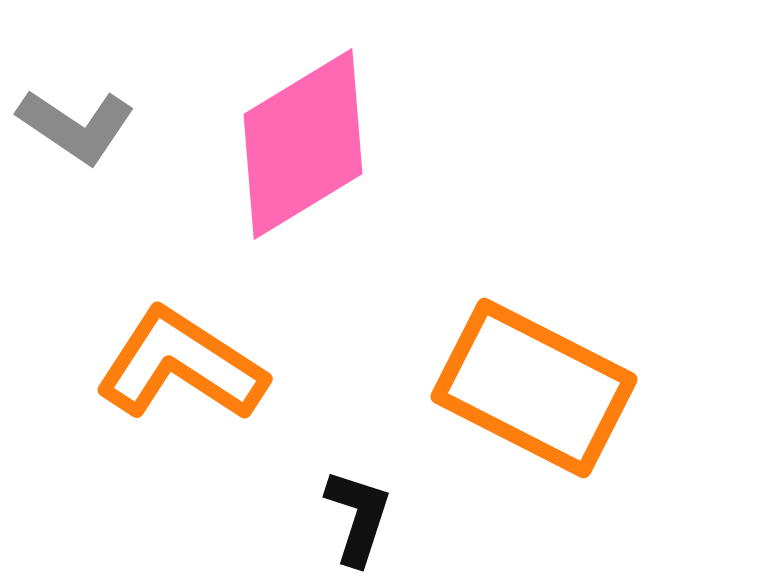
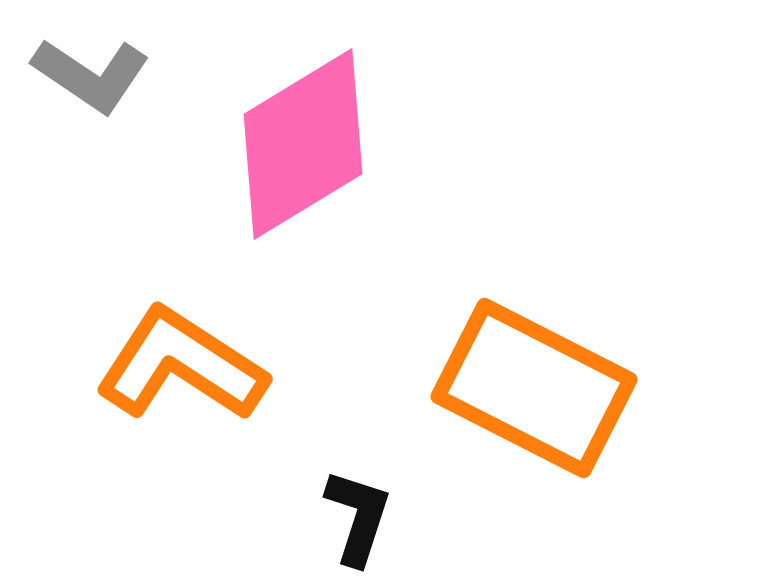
gray L-shape: moved 15 px right, 51 px up
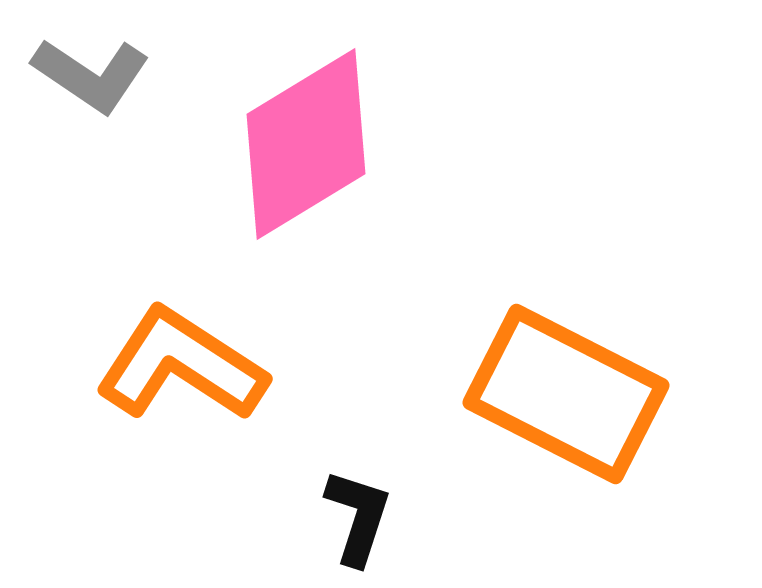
pink diamond: moved 3 px right
orange rectangle: moved 32 px right, 6 px down
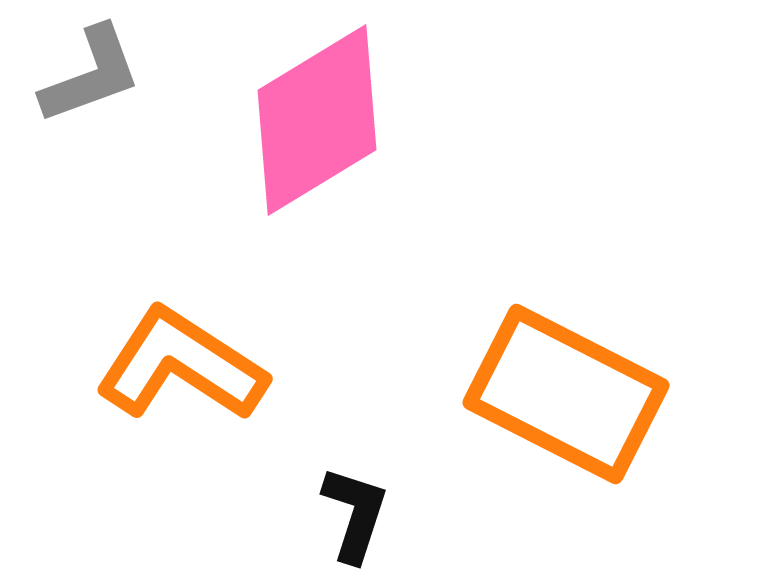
gray L-shape: rotated 54 degrees counterclockwise
pink diamond: moved 11 px right, 24 px up
black L-shape: moved 3 px left, 3 px up
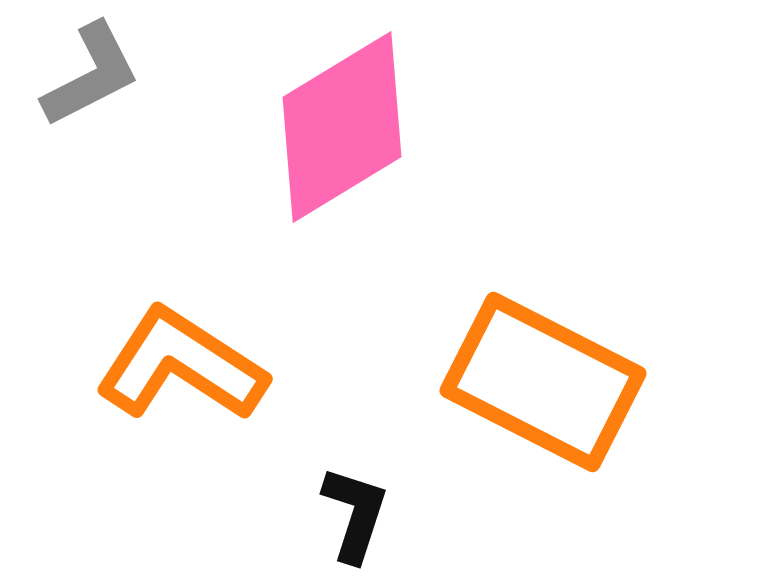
gray L-shape: rotated 7 degrees counterclockwise
pink diamond: moved 25 px right, 7 px down
orange rectangle: moved 23 px left, 12 px up
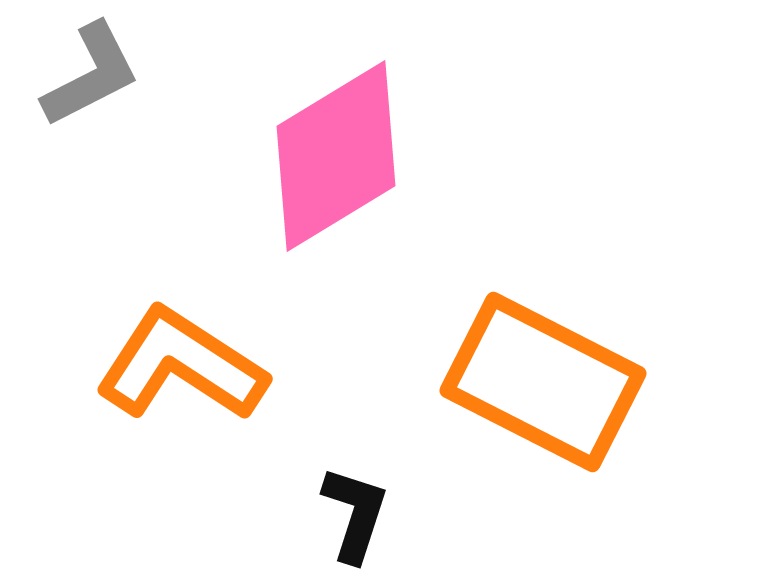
pink diamond: moved 6 px left, 29 px down
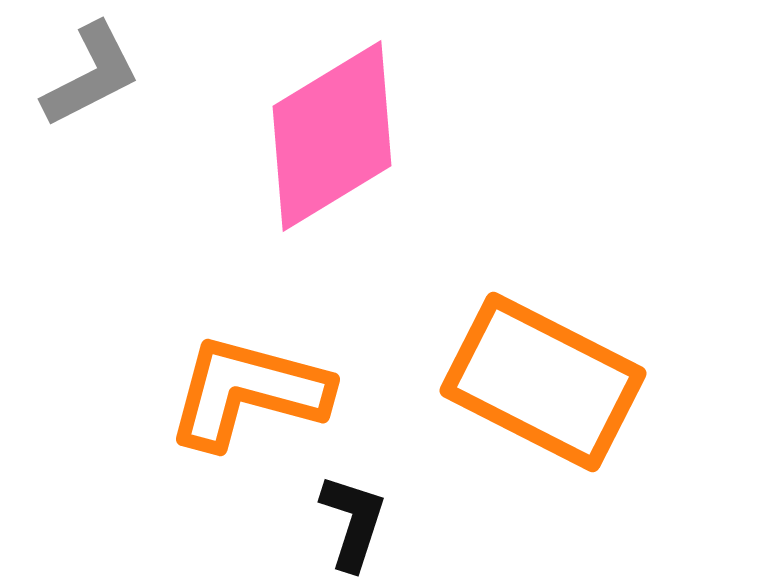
pink diamond: moved 4 px left, 20 px up
orange L-shape: moved 67 px right, 27 px down; rotated 18 degrees counterclockwise
black L-shape: moved 2 px left, 8 px down
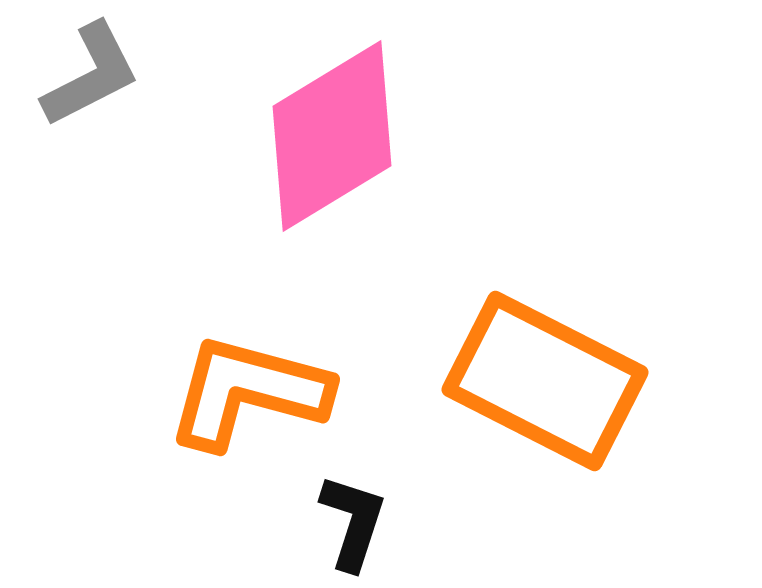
orange rectangle: moved 2 px right, 1 px up
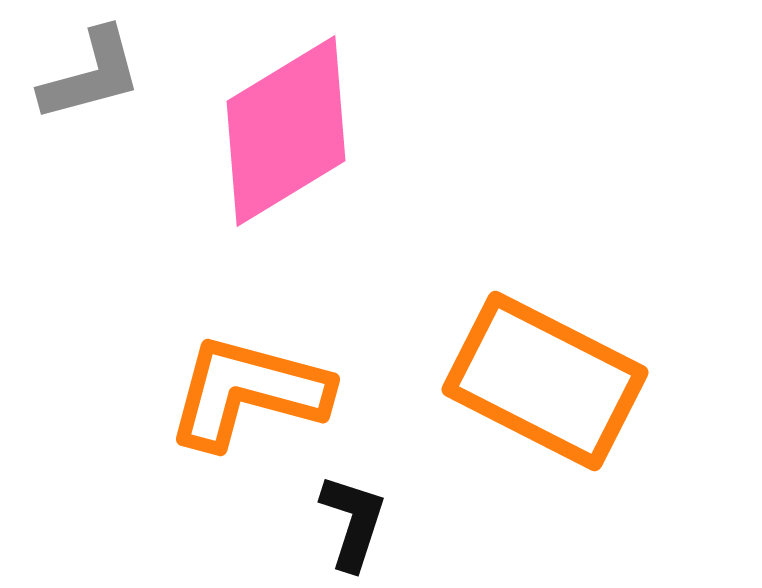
gray L-shape: rotated 12 degrees clockwise
pink diamond: moved 46 px left, 5 px up
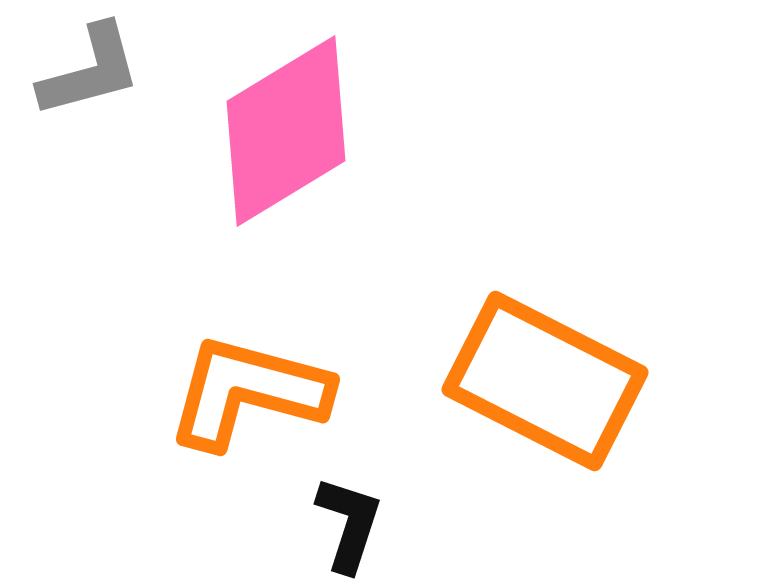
gray L-shape: moved 1 px left, 4 px up
black L-shape: moved 4 px left, 2 px down
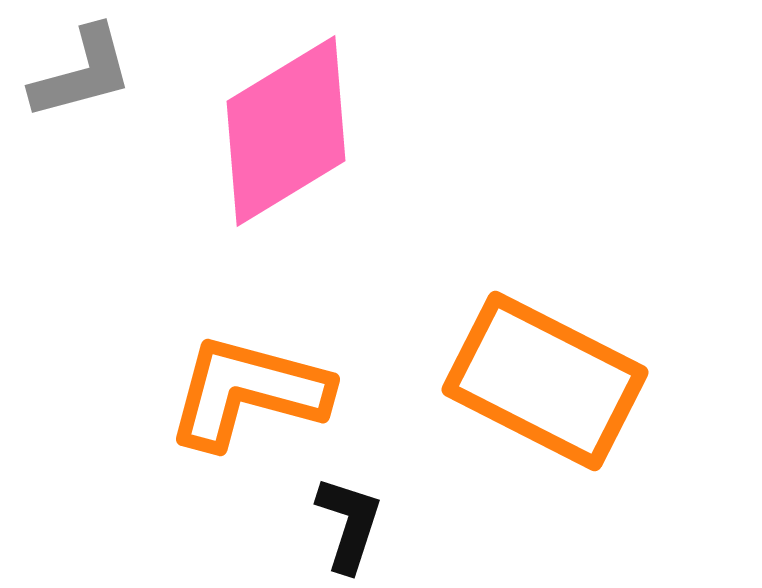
gray L-shape: moved 8 px left, 2 px down
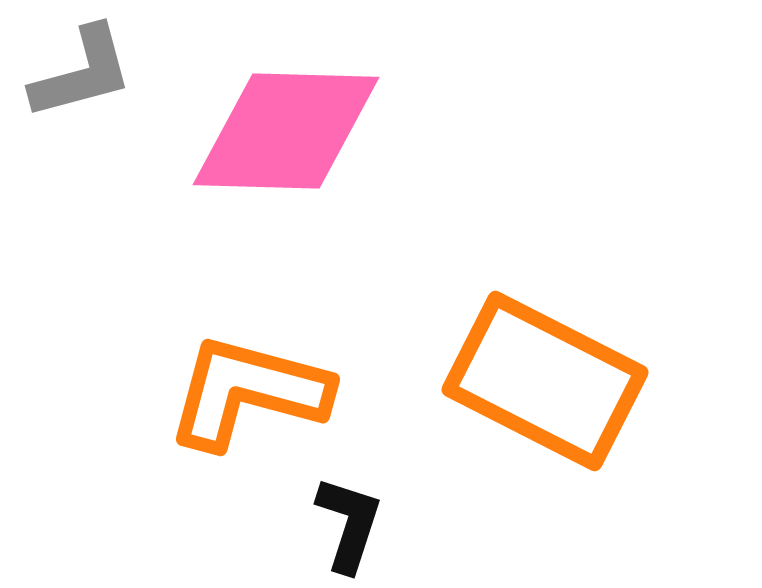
pink diamond: rotated 33 degrees clockwise
